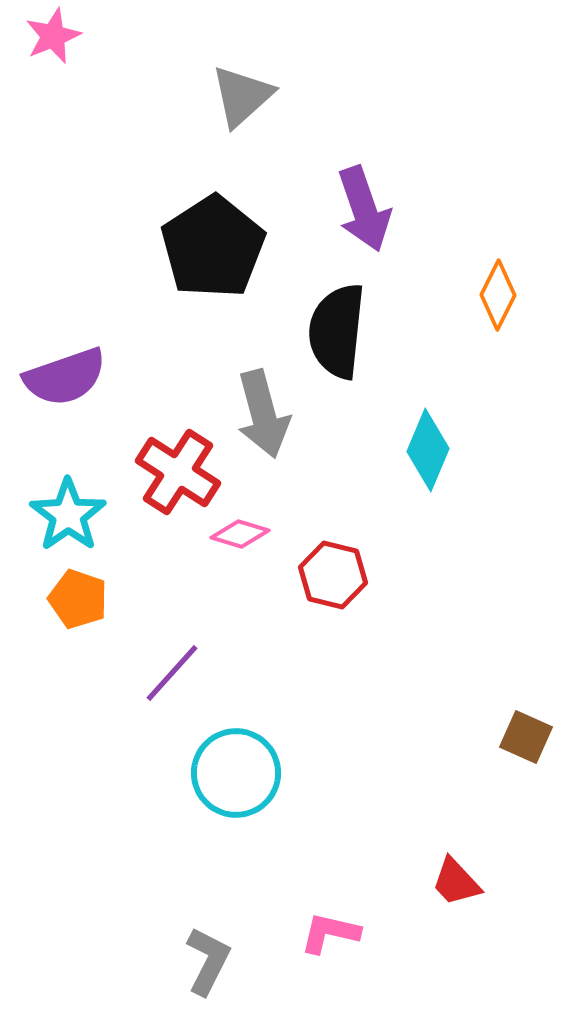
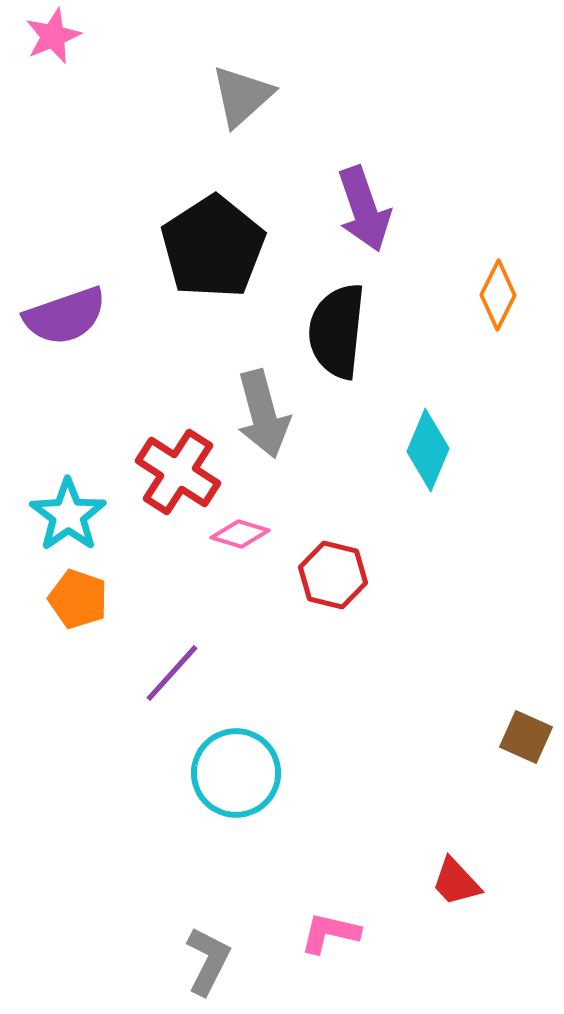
purple semicircle: moved 61 px up
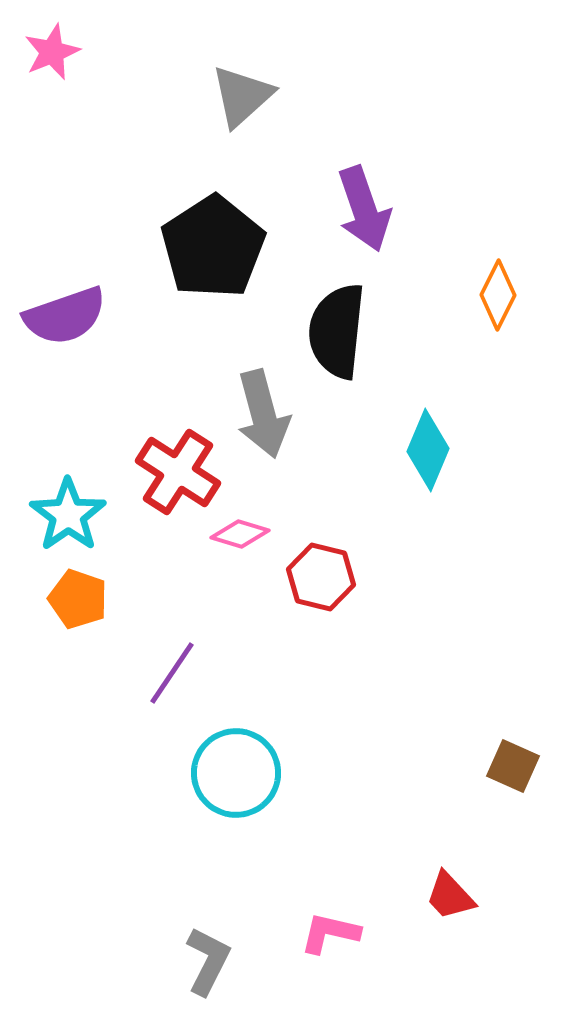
pink star: moved 1 px left, 16 px down
red hexagon: moved 12 px left, 2 px down
purple line: rotated 8 degrees counterclockwise
brown square: moved 13 px left, 29 px down
red trapezoid: moved 6 px left, 14 px down
